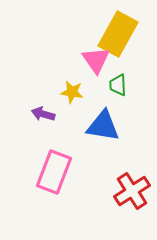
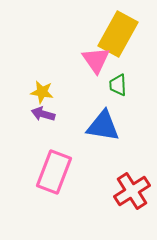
yellow star: moved 30 px left
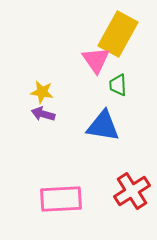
pink rectangle: moved 7 px right, 27 px down; rotated 66 degrees clockwise
